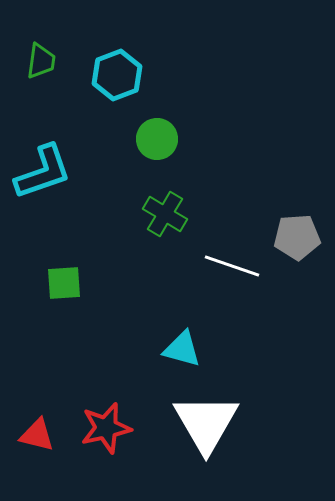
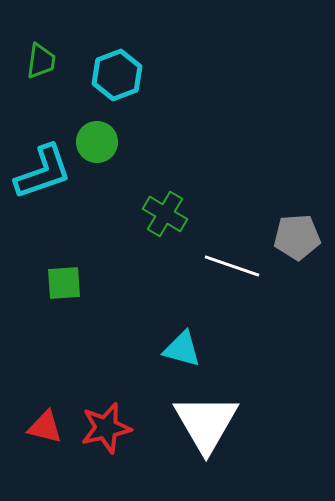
green circle: moved 60 px left, 3 px down
red triangle: moved 8 px right, 8 px up
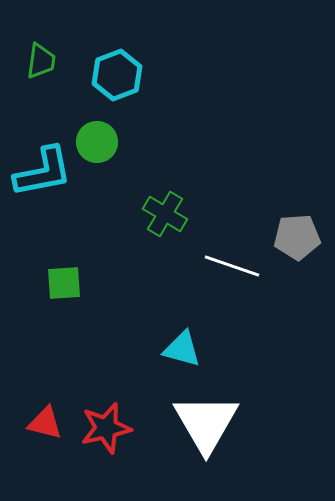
cyan L-shape: rotated 8 degrees clockwise
red triangle: moved 4 px up
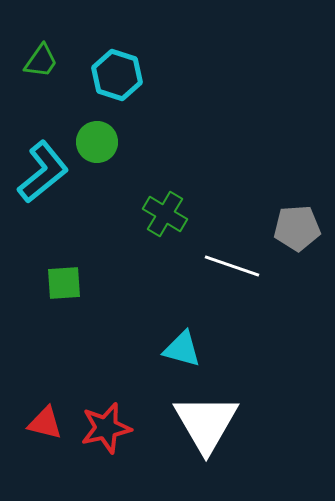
green trapezoid: rotated 27 degrees clockwise
cyan hexagon: rotated 21 degrees counterclockwise
cyan L-shape: rotated 28 degrees counterclockwise
gray pentagon: moved 9 px up
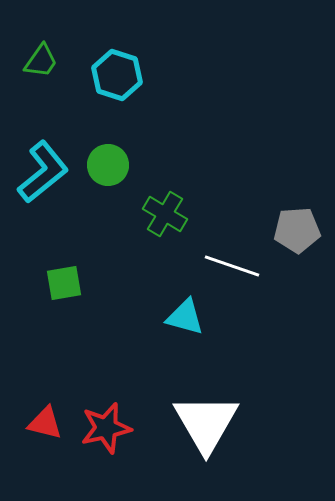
green circle: moved 11 px right, 23 px down
gray pentagon: moved 2 px down
green square: rotated 6 degrees counterclockwise
cyan triangle: moved 3 px right, 32 px up
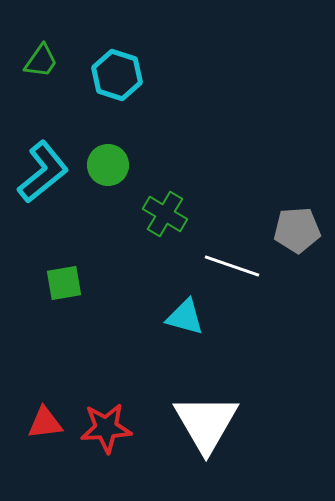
red triangle: rotated 21 degrees counterclockwise
red star: rotated 9 degrees clockwise
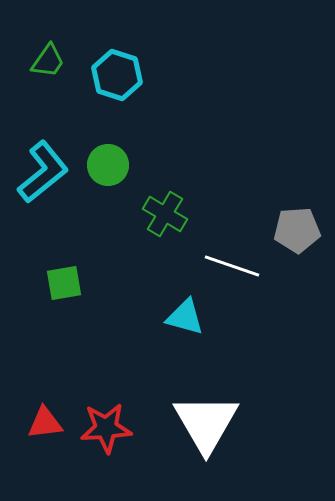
green trapezoid: moved 7 px right
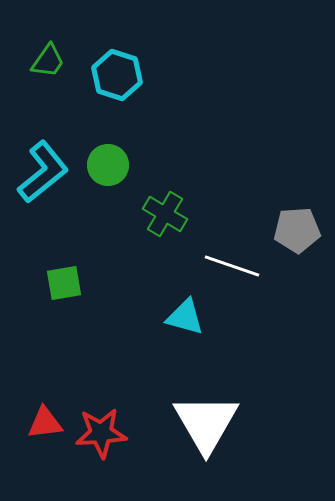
red star: moved 5 px left, 5 px down
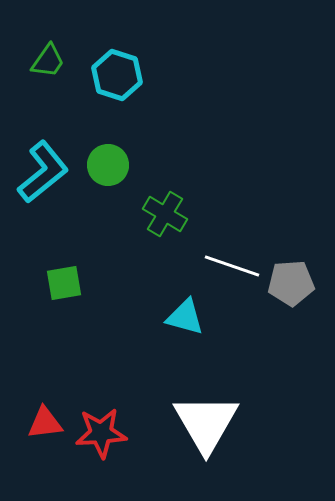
gray pentagon: moved 6 px left, 53 px down
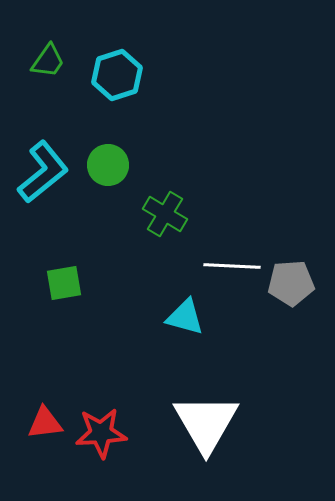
cyan hexagon: rotated 24 degrees clockwise
white line: rotated 16 degrees counterclockwise
